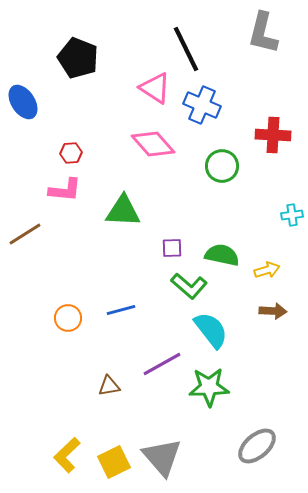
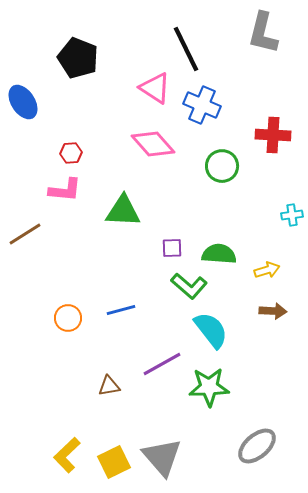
green semicircle: moved 3 px left, 1 px up; rotated 8 degrees counterclockwise
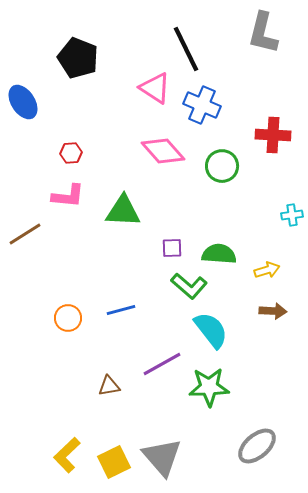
pink diamond: moved 10 px right, 7 px down
pink L-shape: moved 3 px right, 6 px down
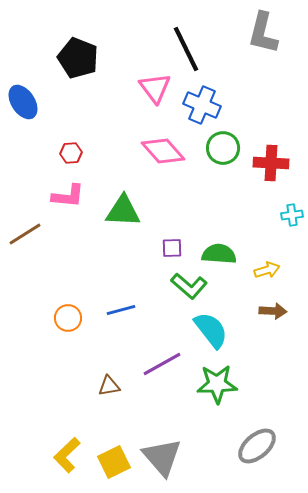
pink triangle: rotated 20 degrees clockwise
red cross: moved 2 px left, 28 px down
green circle: moved 1 px right, 18 px up
green star: moved 8 px right, 3 px up
